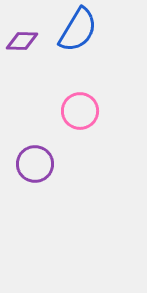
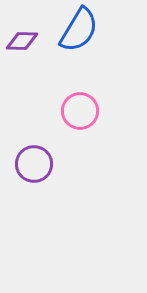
blue semicircle: moved 1 px right
purple circle: moved 1 px left
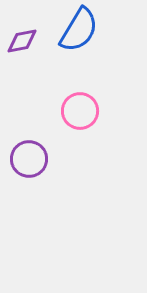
purple diamond: rotated 12 degrees counterclockwise
purple circle: moved 5 px left, 5 px up
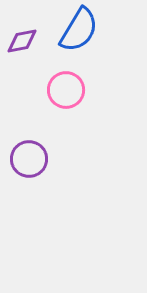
pink circle: moved 14 px left, 21 px up
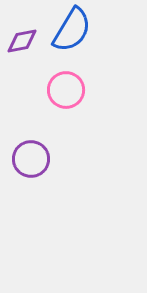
blue semicircle: moved 7 px left
purple circle: moved 2 px right
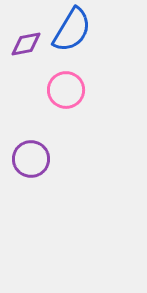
purple diamond: moved 4 px right, 3 px down
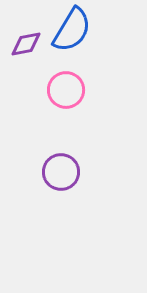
purple circle: moved 30 px right, 13 px down
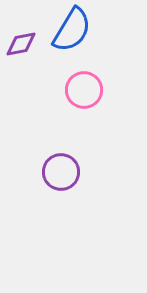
purple diamond: moved 5 px left
pink circle: moved 18 px right
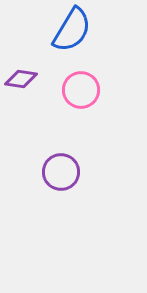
purple diamond: moved 35 px down; rotated 20 degrees clockwise
pink circle: moved 3 px left
